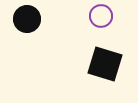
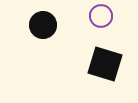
black circle: moved 16 px right, 6 px down
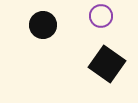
black square: moved 2 px right; rotated 18 degrees clockwise
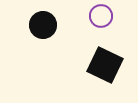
black square: moved 2 px left, 1 px down; rotated 9 degrees counterclockwise
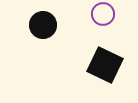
purple circle: moved 2 px right, 2 px up
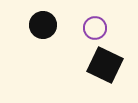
purple circle: moved 8 px left, 14 px down
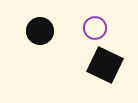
black circle: moved 3 px left, 6 px down
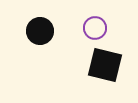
black square: rotated 12 degrees counterclockwise
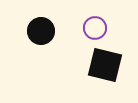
black circle: moved 1 px right
